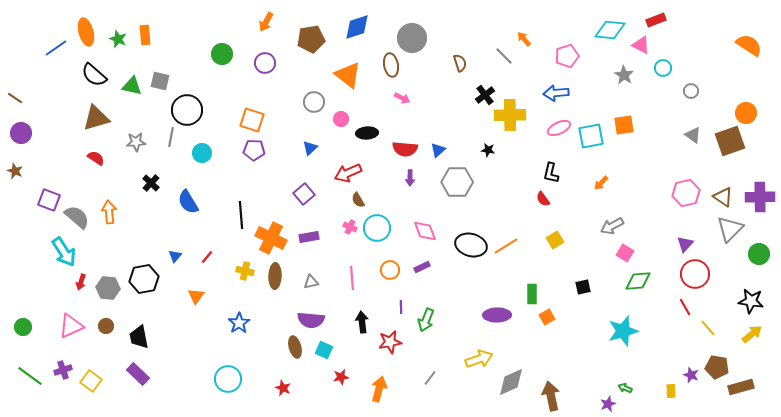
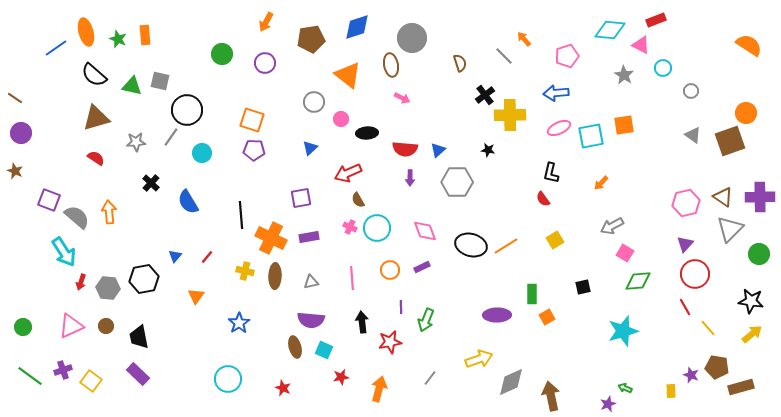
gray line at (171, 137): rotated 24 degrees clockwise
pink hexagon at (686, 193): moved 10 px down
purple square at (304, 194): moved 3 px left, 4 px down; rotated 30 degrees clockwise
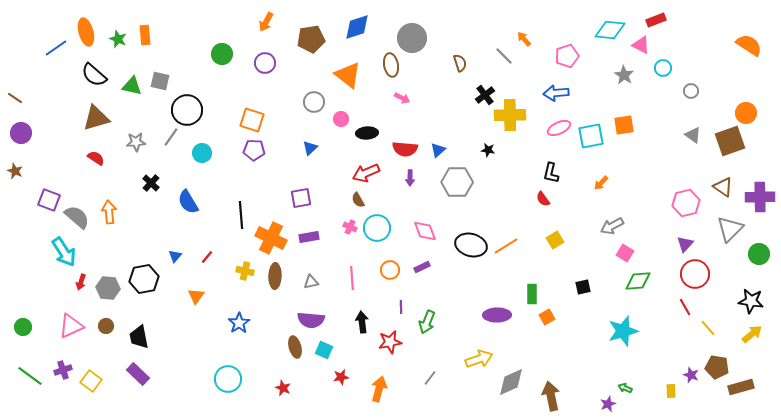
red arrow at (348, 173): moved 18 px right
brown triangle at (723, 197): moved 10 px up
green arrow at (426, 320): moved 1 px right, 2 px down
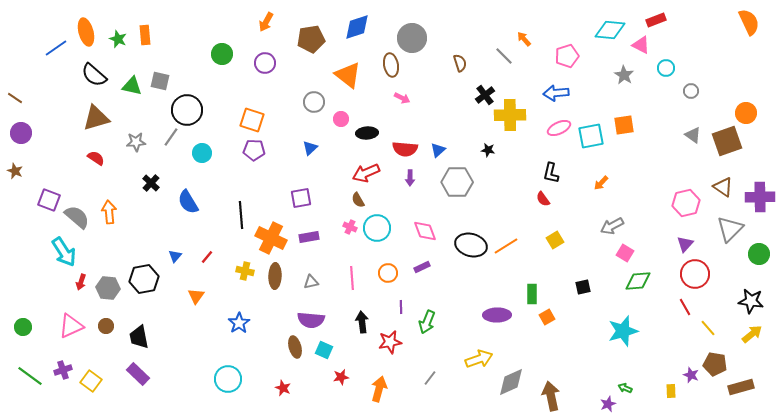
orange semicircle at (749, 45): moved 23 px up; rotated 32 degrees clockwise
cyan circle at (663, 68): moved 3 px right
brown square at (730, 141): moved 3 px left
orange circle at (390, 270): moved 2 px left, 3 px down
brown pentagon at (717, 367): moved 2 px left, 3 px up
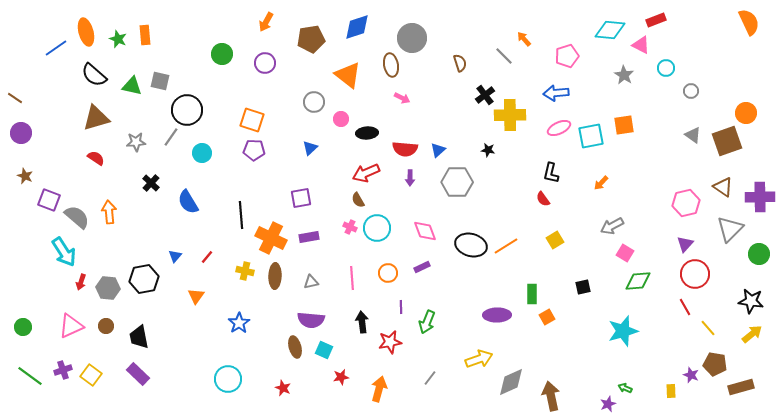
brown star at (15, 171): moved 10 px right, 5 px down
yellow square at (91, 381): moved 6 px up
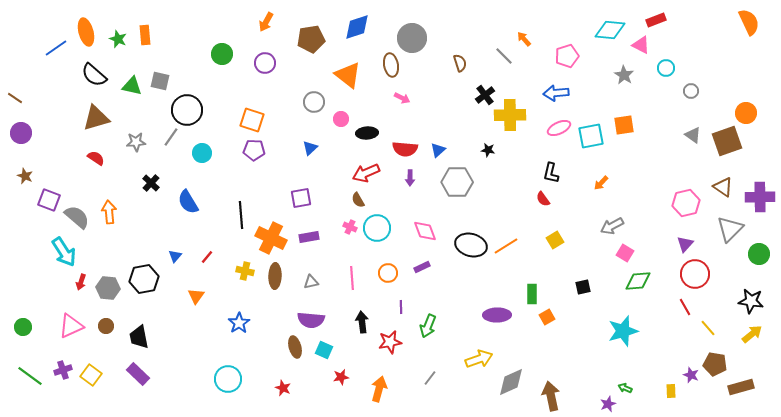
green arrow at (427, 322): moved 1 px right, 4 px down
